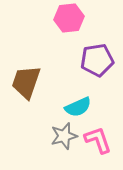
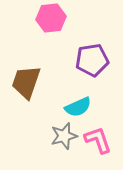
pink hexagon: moved 18 px left
purple pentagon: moved 5 px left
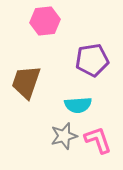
pink hexagon: moved 6 px left, 3 px down
cyan semicircle: moved 2 px up; rotated 20 degrees clockwise
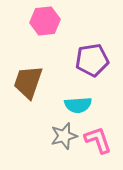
brown trapezoid: moved 2 px right
